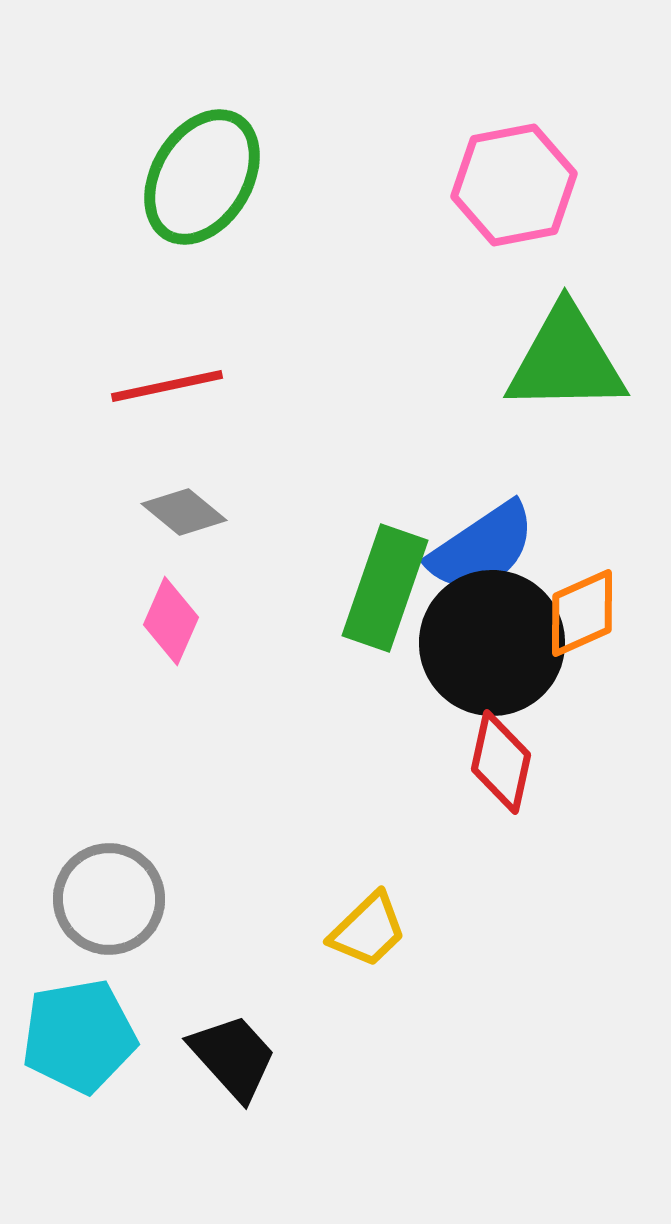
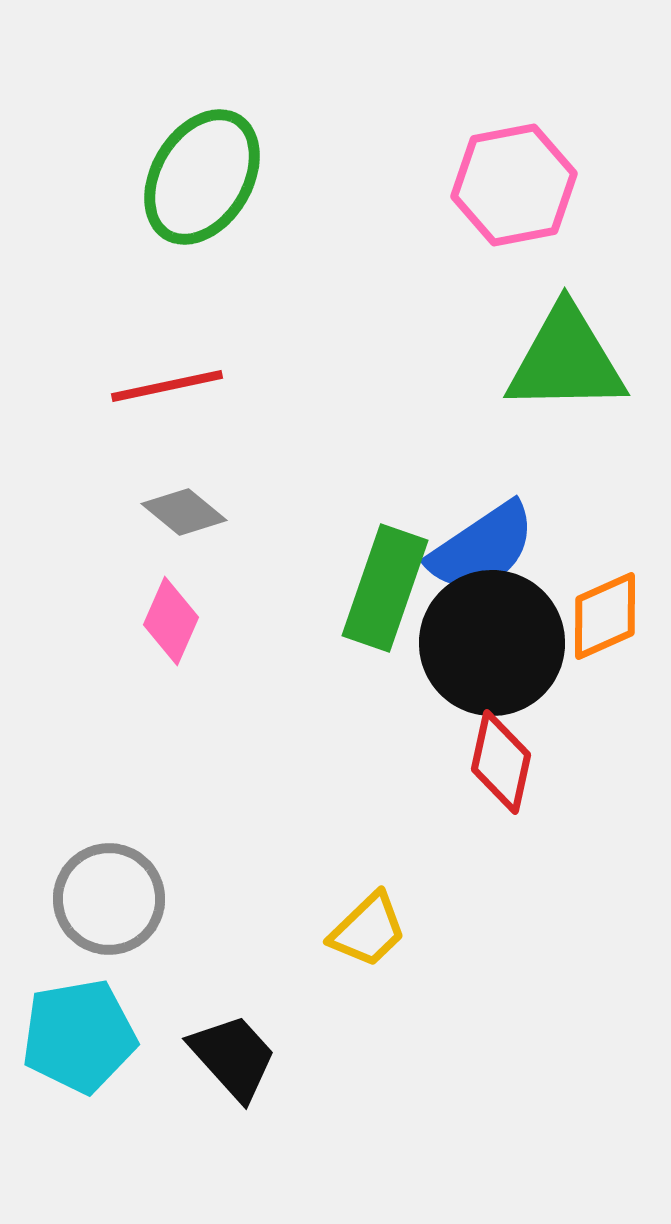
orange diamond: moved 23 px right, 3 px down
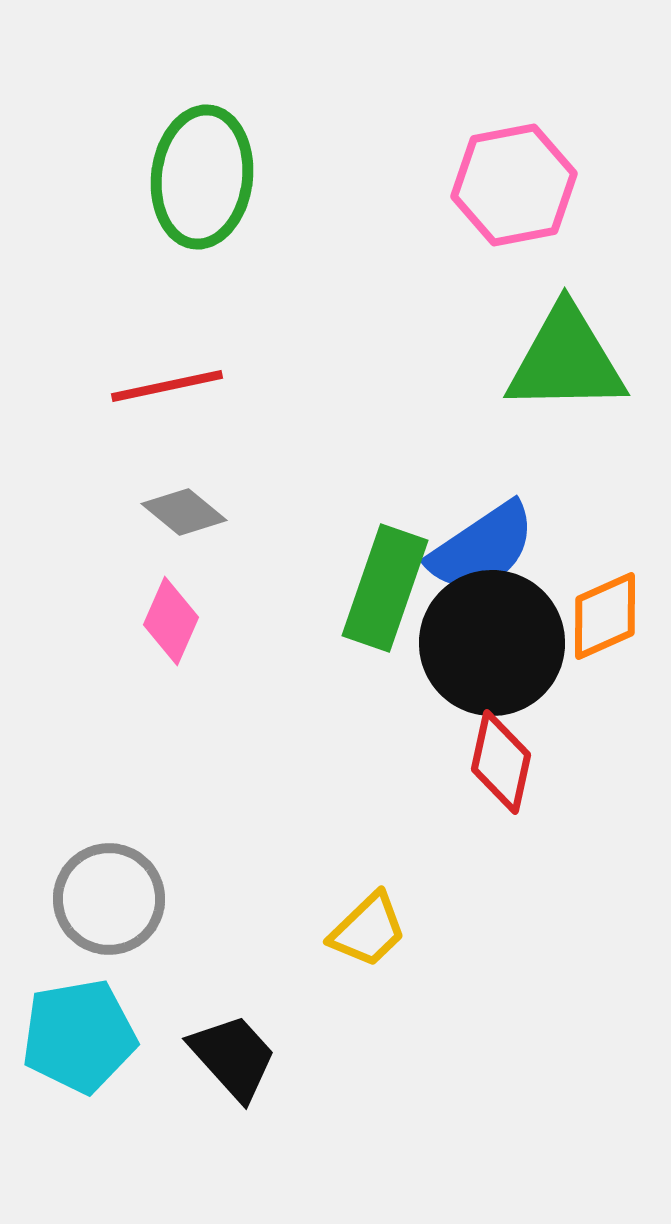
green ellipse: rotated 24 degrees counterclockwise
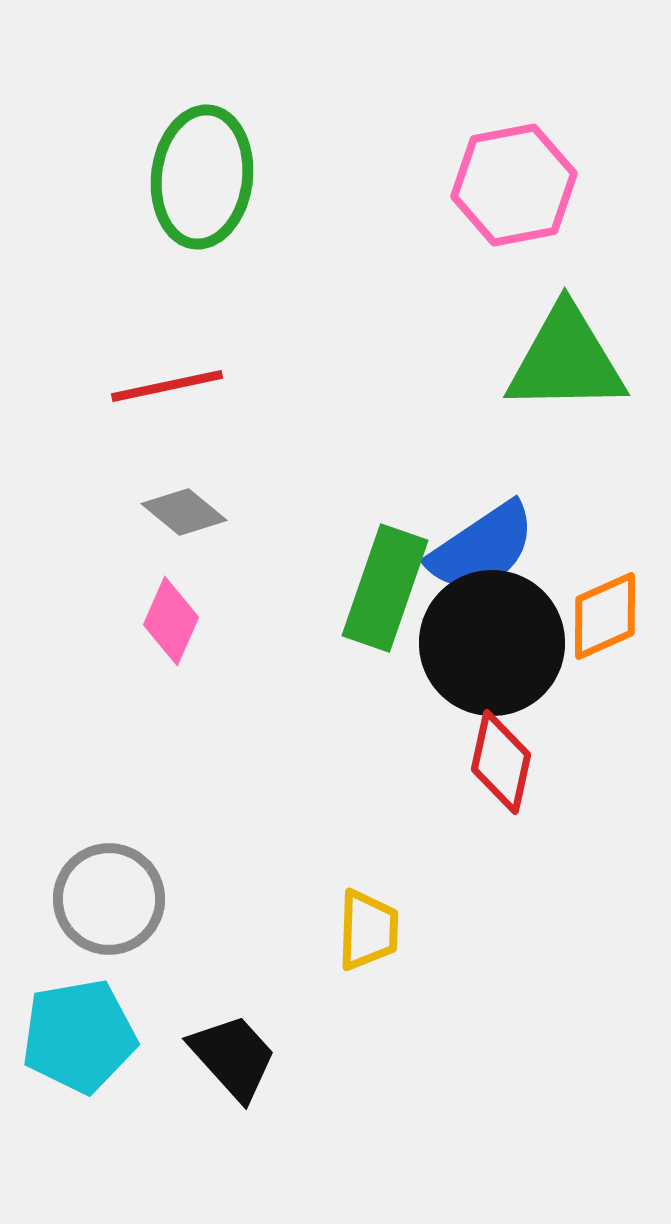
yellow trapezoid: rotated 44 degrees counterclockwise
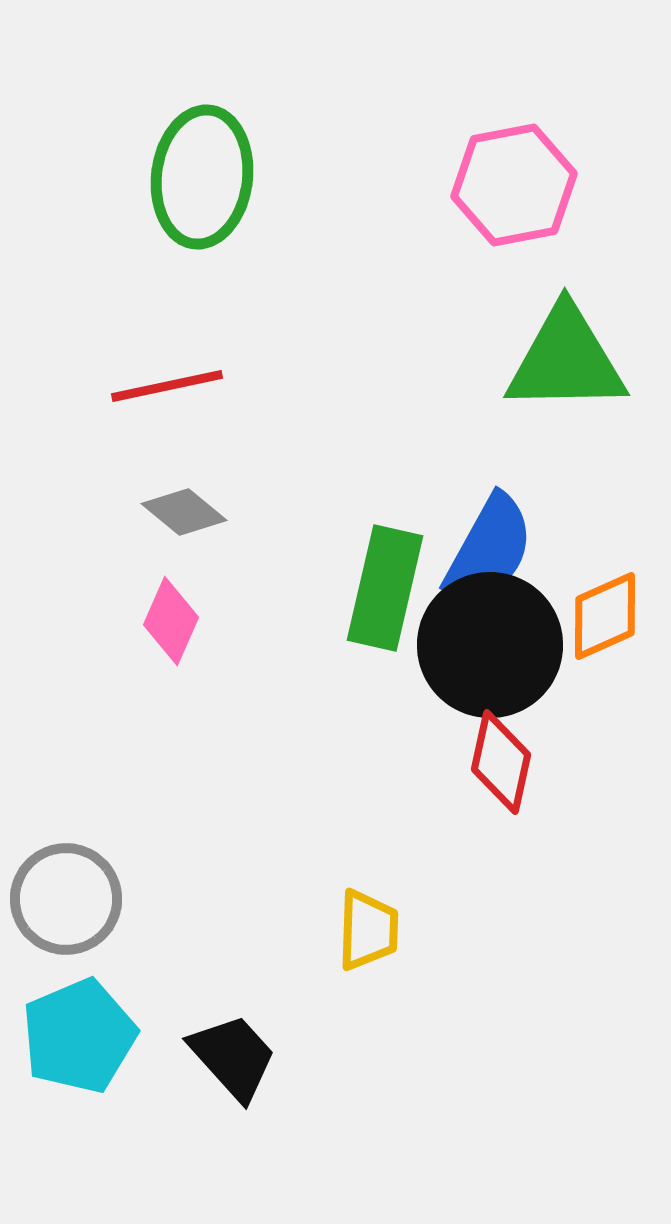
blue semicircle: moved 7 px right, 1 px down; rotated 27 degrees counterclockwise
green rectangle: rotated 6 degrees counterclockwise
black circle: moved 2 px left, 2 px down
gray circle: moved 43 px left
cyan pentagon: rotated 13 degrees counterclockwise
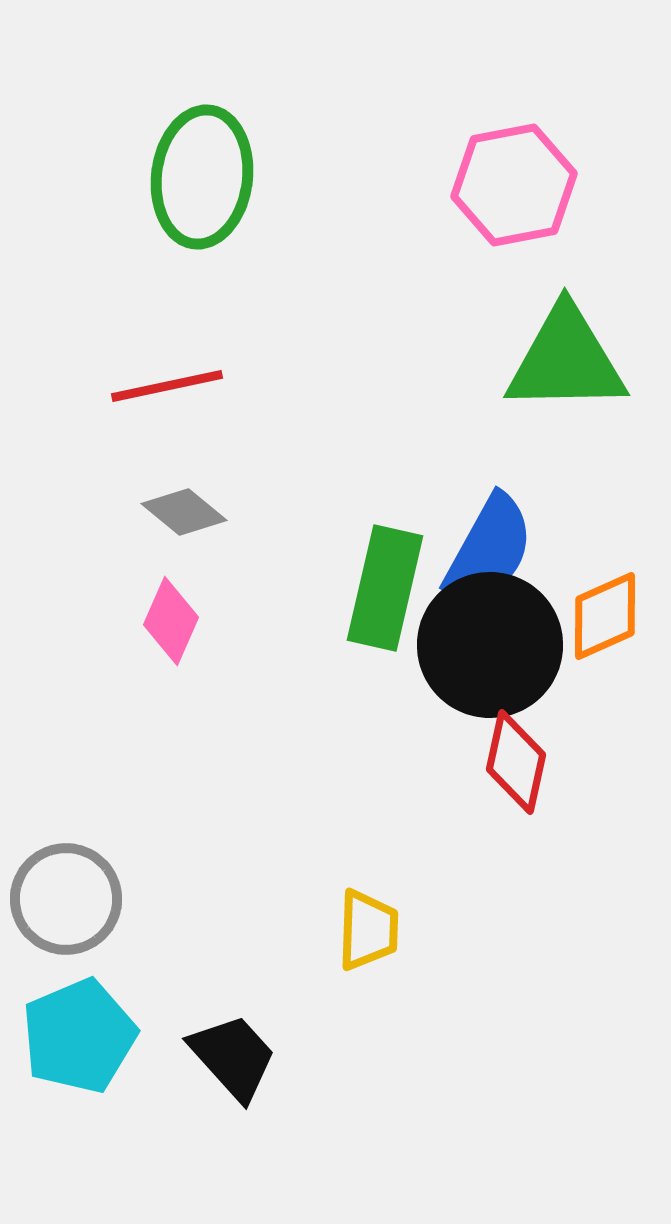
red diamond: moved 15 px right
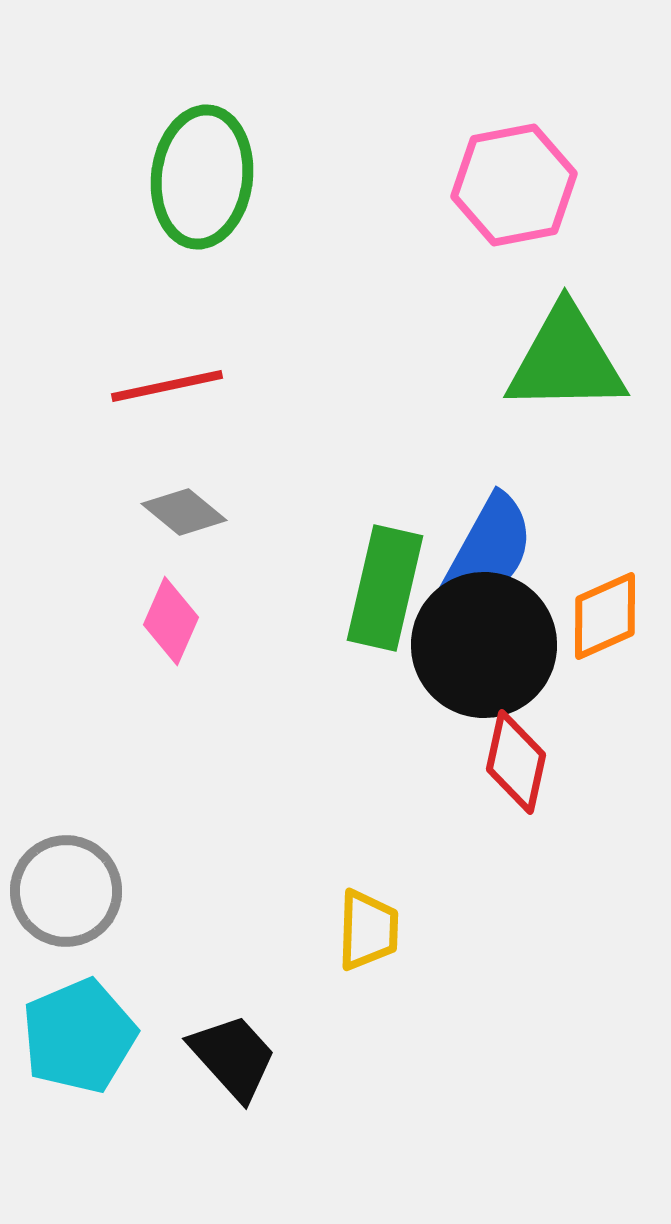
black circle: moved 6 px left
gray circle: moved 8 px up
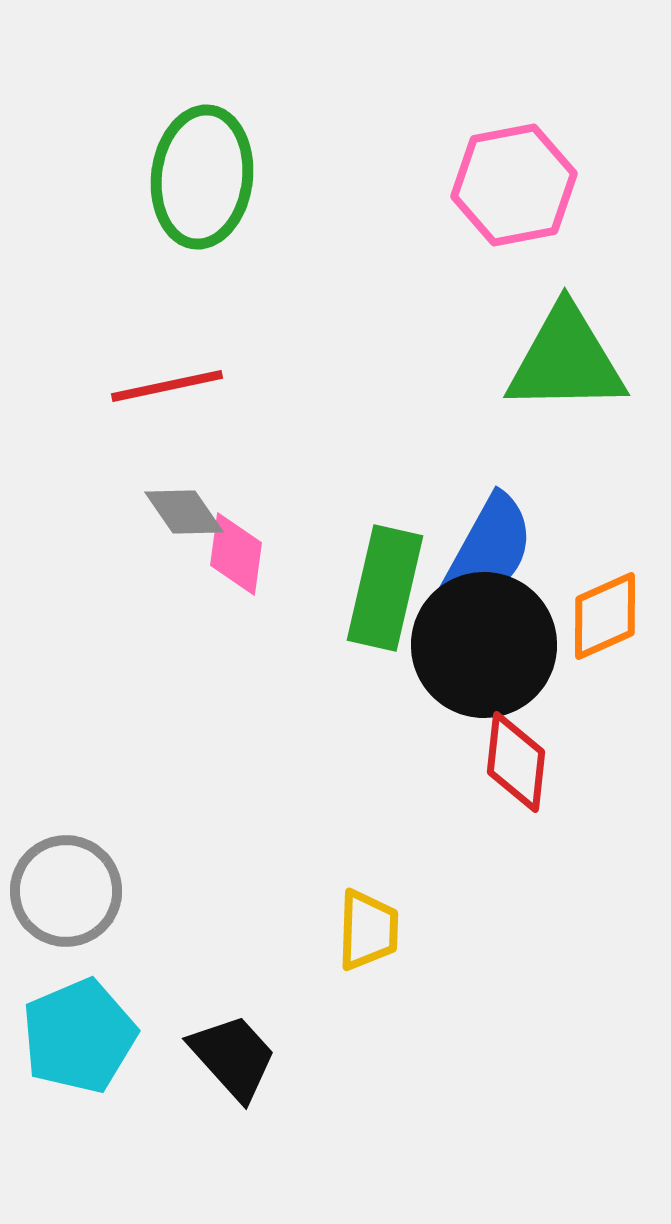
gray diamond: rotated 16 degrees clockwise
pink diamond: moved 65 px right, 67 px up; rotated 16 degrees counterclockwise
red diamond: rotated 6 degrees counterclockwise
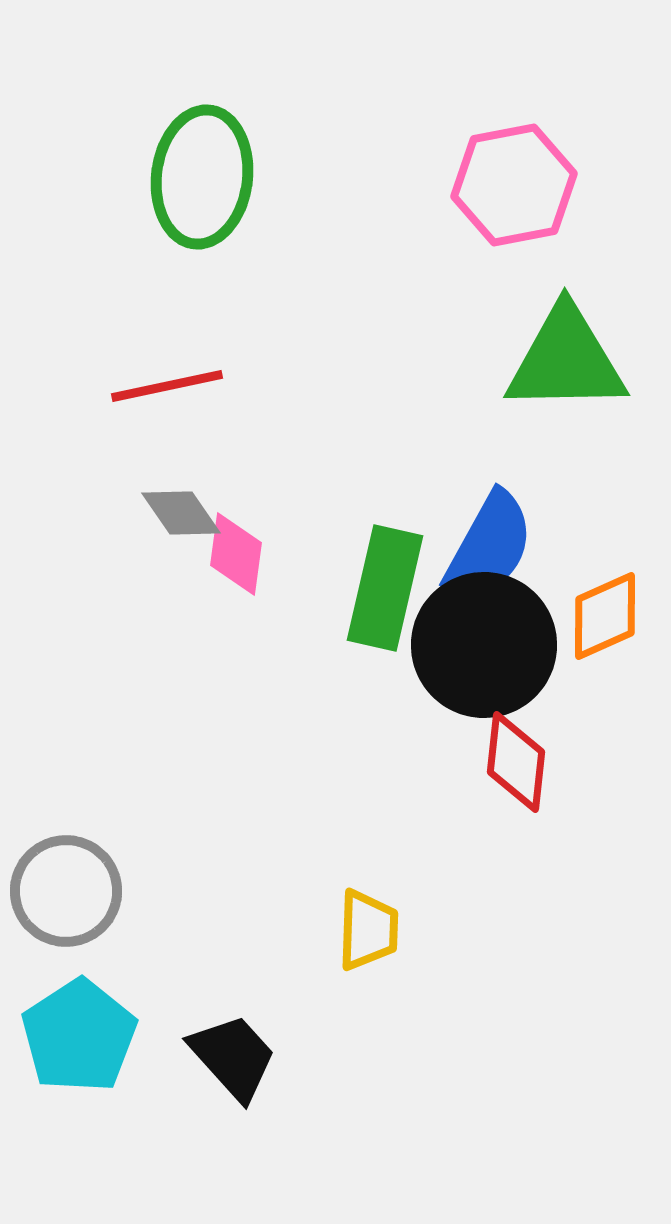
gray diamond: moved 3 px left, 1 px down
blue semicircle: moved 3 px up
cyan pentagon: rotated 10 degrees counterclockwise
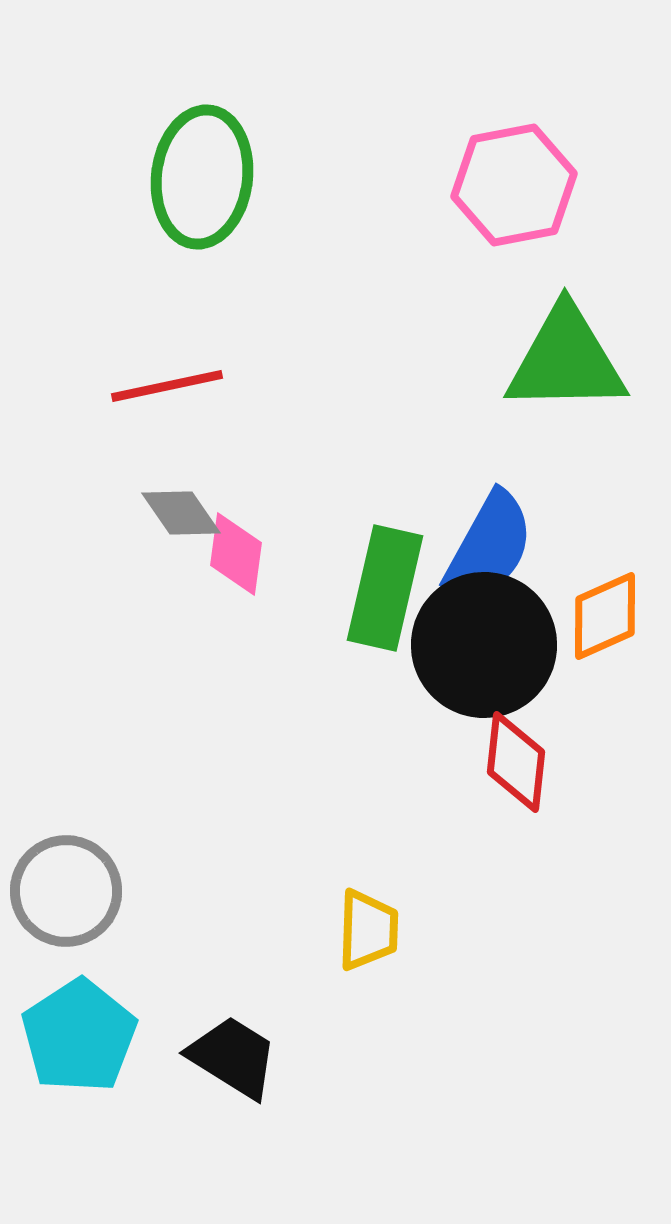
black trapezoid: rotated 16 degrees counterclockwise
